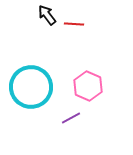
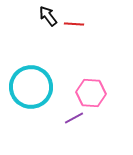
black arrow: moved 1 px right, 1 px down
pink hexagon: moved 3 px right, 7 px down; rotated 20 degrees counterclockwise
purple line: moved 3 px right
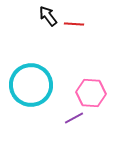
cyan circle: moved 2 px up
